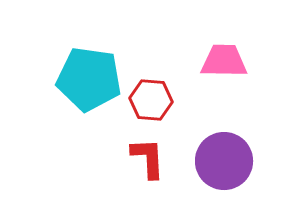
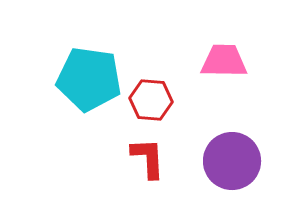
purple circle: moved 8 px right
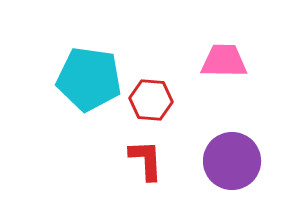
red L-shape: moved 2 px left, 2 px down
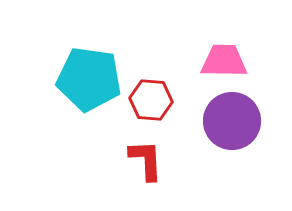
purple circle: moved 40 px up
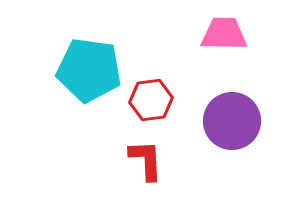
pink trapezoid: moved 27 px up
cyan pentagon: moved 9 px up
red hexagon: rotated 12 degrees counterclockwise
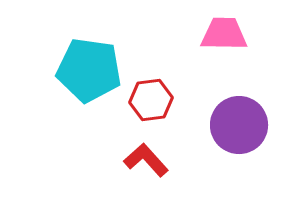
purple circle: moved 7 px right, 4 px down
red L-shape: rotated 39 degrees counterclockwise
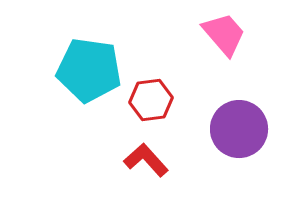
pink trapezoid: rotated 48 degrees clockwise
purple circle: moved 4 px down
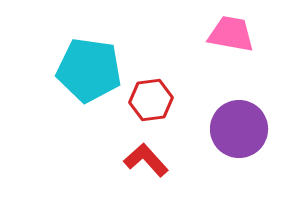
pink trapezoid: moved 7 px right; rotated 39 degrees counterclockwise
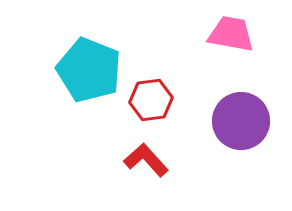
cyan pentagon: rotated 14 degrees clockwise
purple circle: moved 2 px right, 8 px up
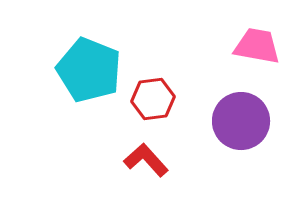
pink trapezoid: moved 26 px right, 12 px down
red hexagon: moved 2 px right, 1 px up
